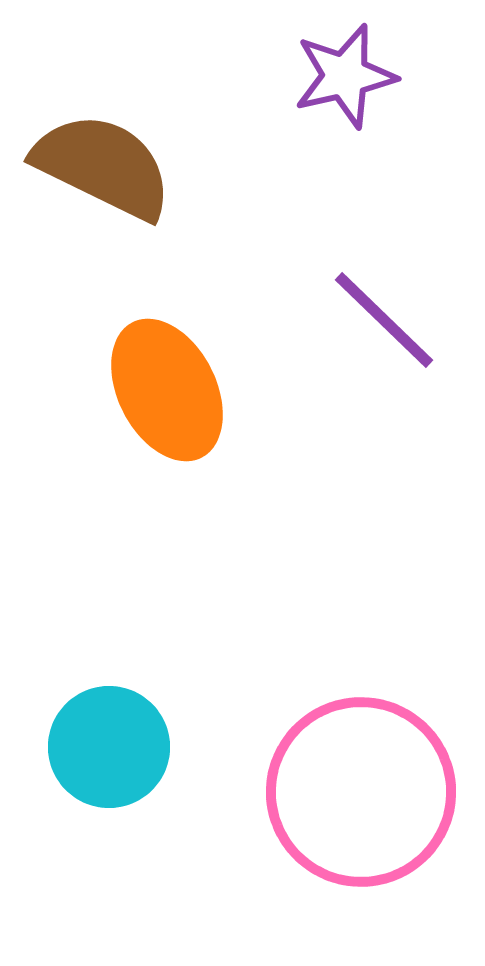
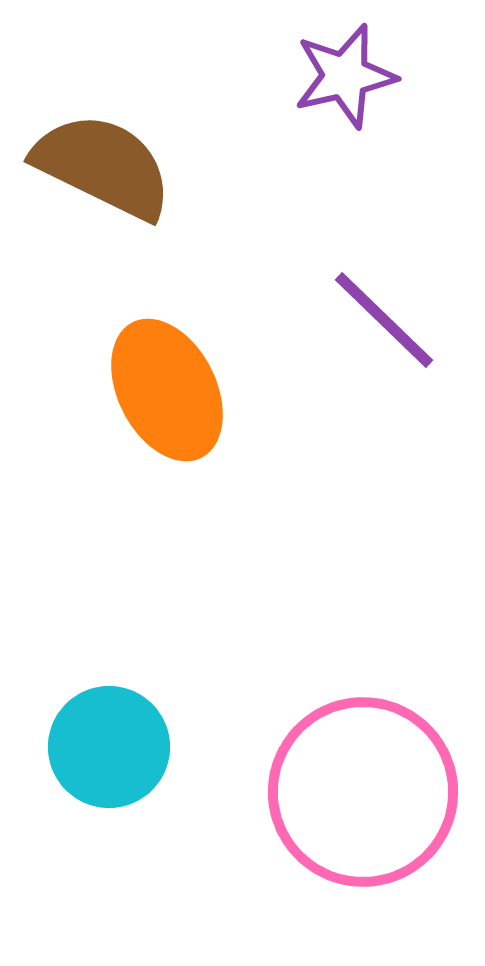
pink circle: moved 2 px right
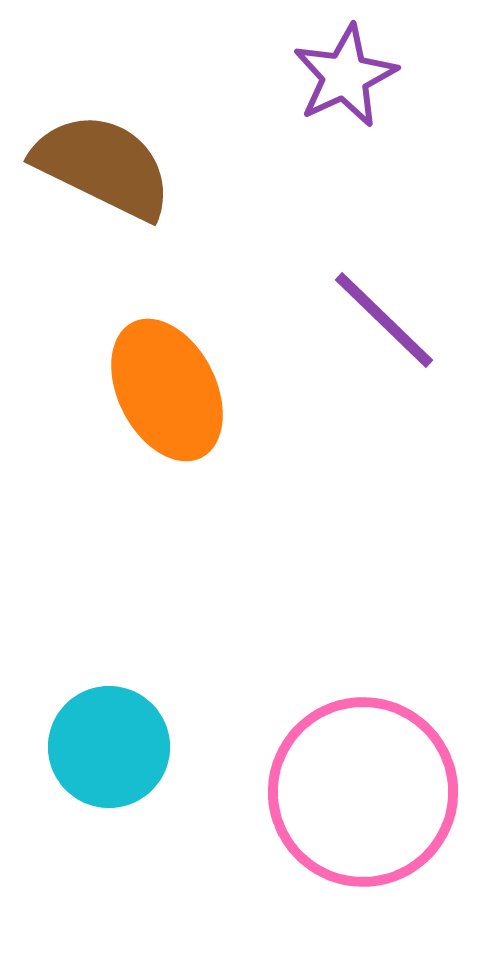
purple star: rotated 12 degrees counterclockwise
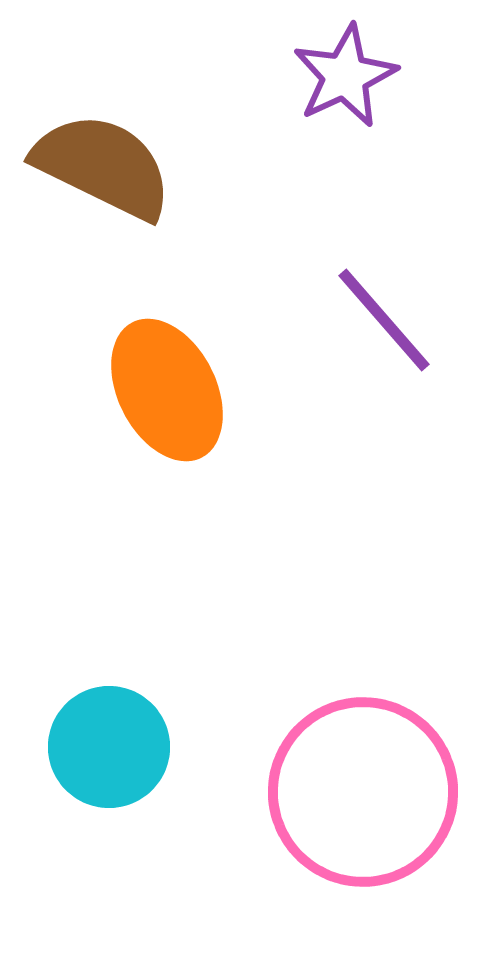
purple line: rotated 5 degrees clockwise
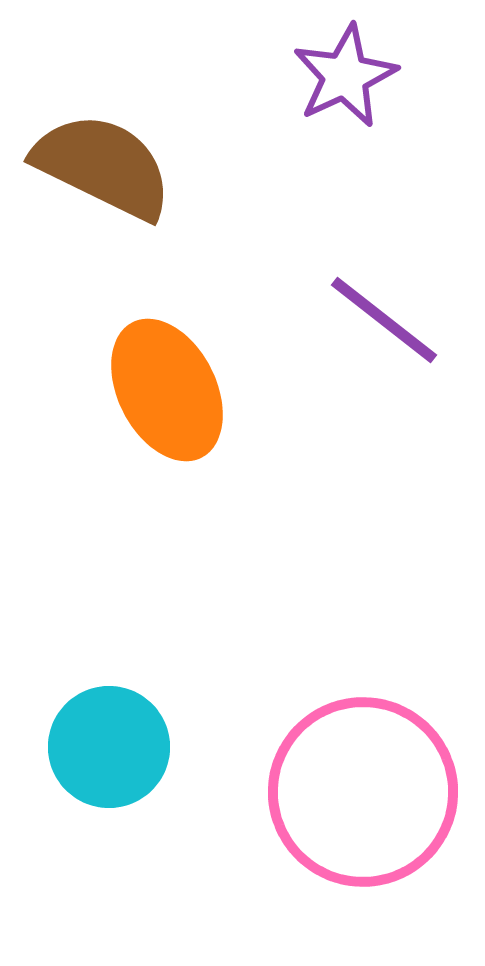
purple line: rotated 11 degrees counterclockwise
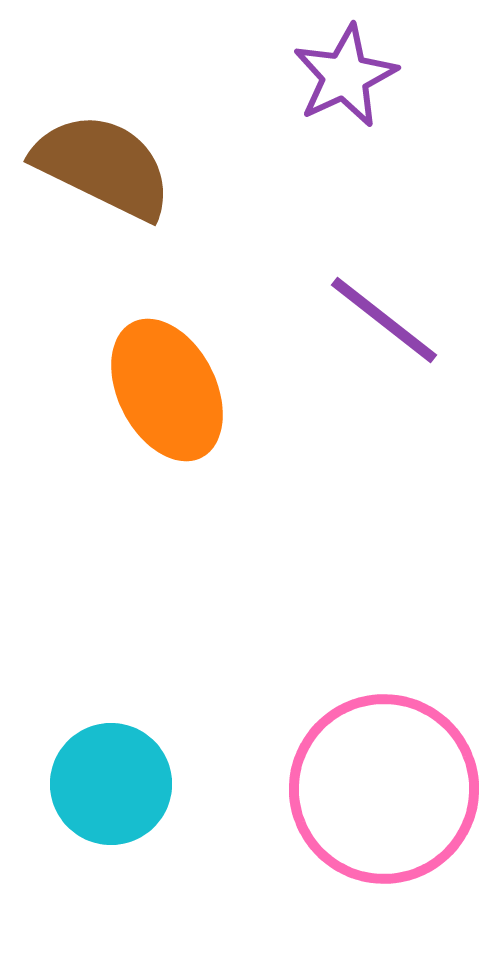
cyan circle: moved 2 px right, 37 px down
pink circle: moved 21 px right, 3 px up
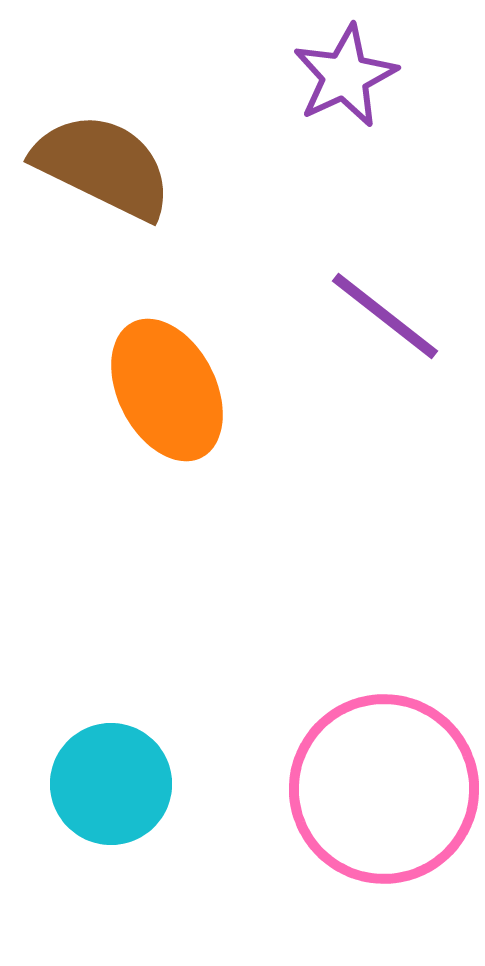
purple line: moved 1 px right, 4 px up
